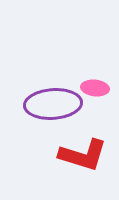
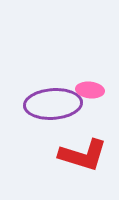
pink ellipse: moved 5 px left, 2 px down
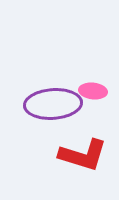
pink ellipse: moved 3 px right, 1 px down
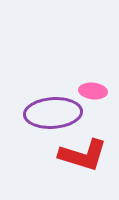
purple ellipse: moved 9 px down
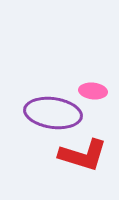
purple ellipse: rotated 12 degrees clockwise
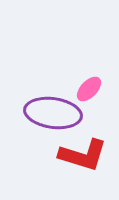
pink ellipse: moved 4 px left, 2 px up; rotated 52 degrees counterclockwise
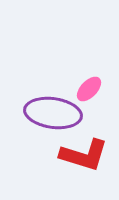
red L-shape: moved 1 px right
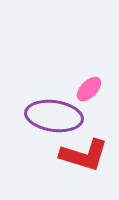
purple ellipse: moved 1 px right, 3 px down
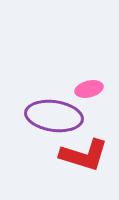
pink ellipse: rotated 32 degrees clockwise
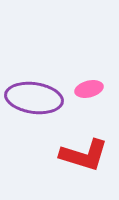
purple ellipse: moved 20 px left, 18 px up
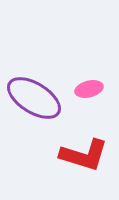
purple ellipse: rotated 24 degrees clockwise
